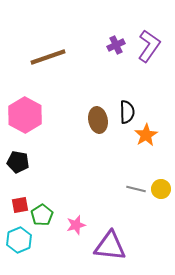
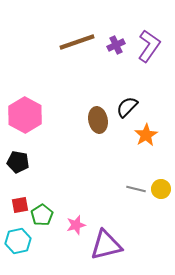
brown line: moved 29 px right, 15 px up
black semicircle: moved 5 px up; rotated 135 degrees counterclockwise
cyan hexagon: moved 1 px left, 1 px down; rotated 10 degrees clockwise
purple triangle: moved 4 px left, 1 px up; rotated 20 degrees counterclockwise
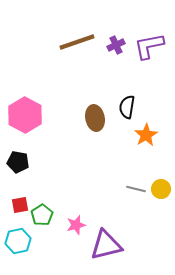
purple L-shape: rotated 136 degrees counterclockwise
black semicircle: rotated 35 degrees counterclockwise
brown ellipse: moved 3 px left, 2 px up
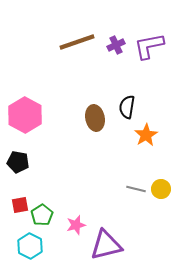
cyan hexagon: moved 12 px right, 5 px down; rotated 20 degrees counterclockwise
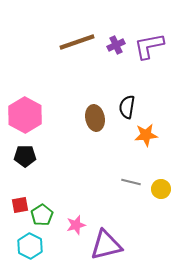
orange star: rotated 25 degrees clockwise
black pentagon: moved 7 px right, 6 px up; rotated 10 degrees counterclockwise
gray line: moved 5 px left, 7 px up
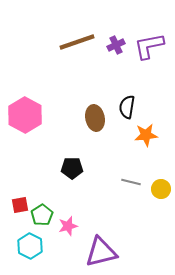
black pentagon: moved 47 px right, 12 px down
pink star: moved 8 px left, 1 px down
purple triangle: moved 5 px left, 7 px down
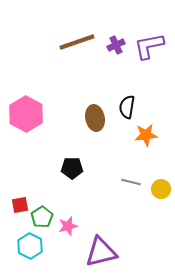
pink hexagon: moved 1 px right, 1 px up
green pentagon: moved 2 px down
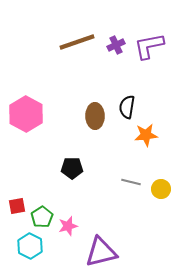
brown ellipse: moved 2 px up; rotated 10 degrees clockwise
red square: moved 3 px left, 1 px down
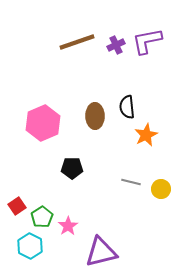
purple L-shape: moved 2 px left, 5 px up
black semicircle: rotated 15 degrees counterclockwise
pink hexagon: moved 17 px right, 9 px down; rotated 8 degrees clockwise
orange star: rotated 20 degrees counterclockwise
red square: rotated 24 degrees counterclockwise
pink star: rotated 18 degrees counterclockwise
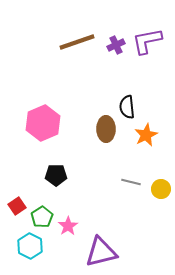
brown ellipse: moved 11 px right, 13 px down
black pentagon: moved 16 px left, 7 px down
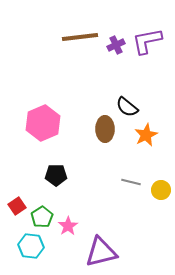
brown line: moved 3 px right, 5 px up; rotated 12 degrees clockwise
black semicircle: rotated 45 degrees counterclockwise
brown ellipse: moved 1 px left
yellow circle: moved 1 px down
cyan hexagon: moved 1 px right; rotated 20 degrees counterclockwise
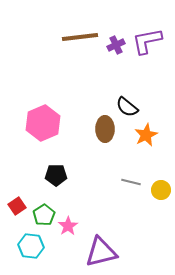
green pentagon: moved 2 px right, 2 px up
